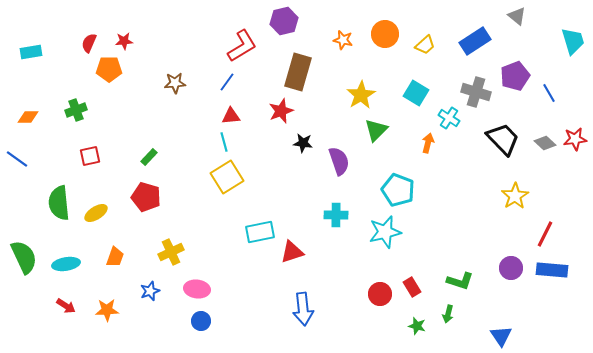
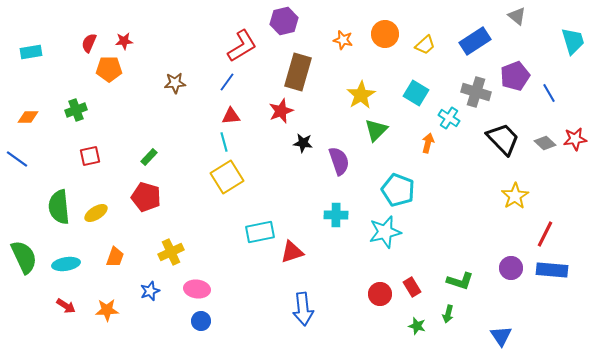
green semicircle at (59, 203): moved 4 px down
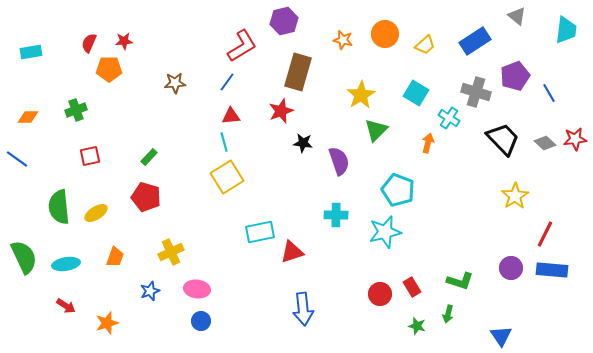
cyan trapezoid at (573, 41): moved 7 px left, 11 px up; rotated 24 degrees clockwise
orange star at (107, 310): moved 13 px down; rotated 15 degrees counterclockwise
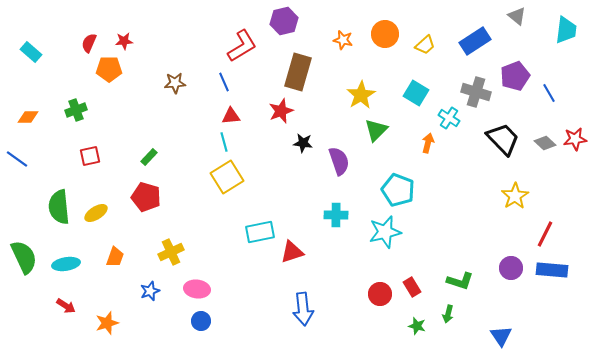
cyan rectangle at (31, 52): rotated 50 degrees clockwise
blue line at (227, 82): moved 3 px left; rotated 60 degrees counterclockwise
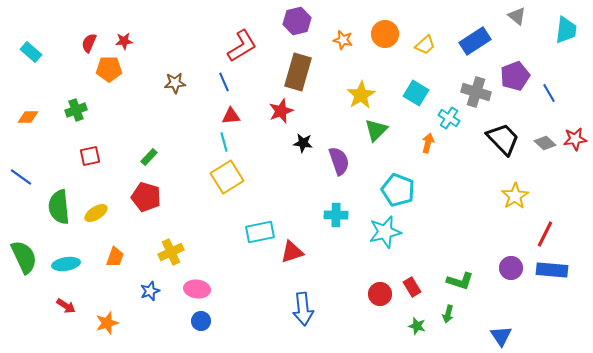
purple hexagon at (284, 21): moved 13 px right
blue line at (17, 159): moved 4 px right, 18 px down
